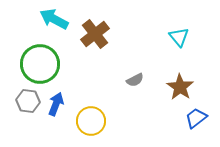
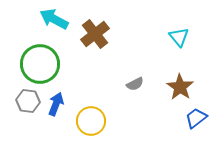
gray semicircle: moved 4 px down
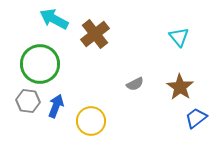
blue arrow: moved 2 px down
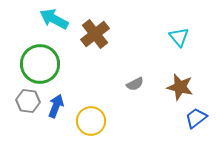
brown star: rotated 20 degrees counterclockwise
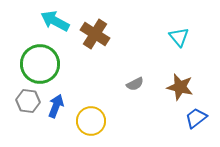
cyan arrow: moved 1 px right, 2 px down
brown cross: rotated 20 degrees counterclockwise
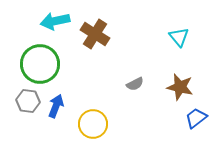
cyan arrow: rotated 40 degrees counterclockwise
yellow circle: moved 2 px right, 3 px down
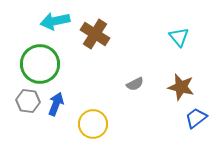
brown star: moved 1 px right
blue arrow: moved 2 px up
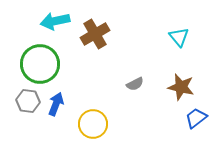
brown cross: rotated 28 degrees clockwise
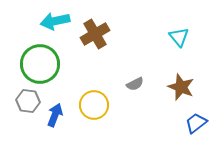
brown star: rotated 8 degrees clockwise
blue arrow: moved 1 px left, 11 px down
blue trapezoid: moved 5 px down
yellow circle: moved 1 px right, 19 px up
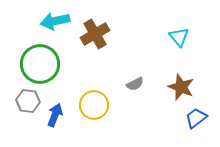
blue trapezoid: moved 5 px up
